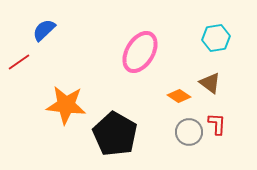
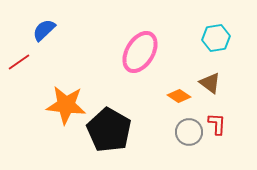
black pentagon: moved 6 px left, 4 px up
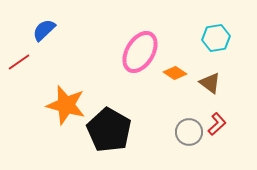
orange diamond: moved 4 px left, 23 px up
orange star: rotated 9 degrees clockwise
red L-shape: rotated 45 degrees clockwise
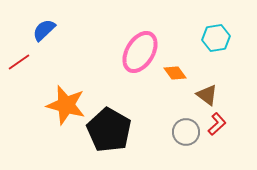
orange diamond: rotated 20 degrees clockwise
brown triangle: moved 3 px left, 12 px down
gray circle: moved 3 px left
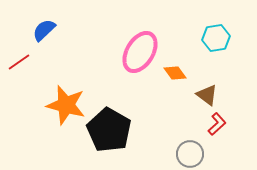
gray circle: moved 4 px right, 22 px down
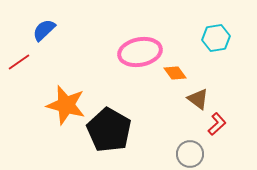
pink ellipse: rotated 48 degrees clockwise
brown triangle: moved 9 px left, 4 px down
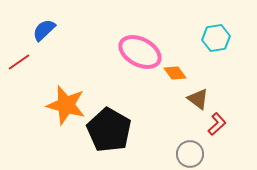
pink ellipse: rotated 39 degrees clockwise
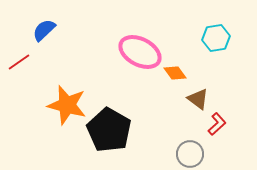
orange star: moved 1 px right
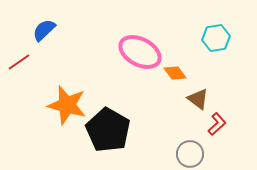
black pentagon: moved 1 px left
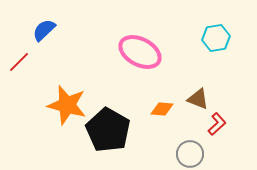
red line: rotated 10 degrees counterclockwise
orange diamond: moved 13 px left, 36 px down; rotated 50 degrees counterclockwise
brown triangle: rotated 15 degrees counterclockwise
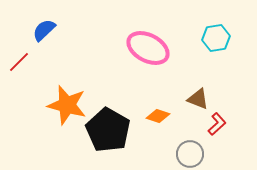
pink ellipse: moved 8 px right, 4 px up
orange diamond: moved 4 px left, 7 px down; rotated 15 degrees clockwise
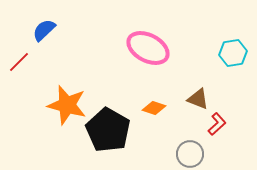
cyan hexagon: moved 17 px right, 15 px down
orange diamond: moved 4 px left, 8 px up
